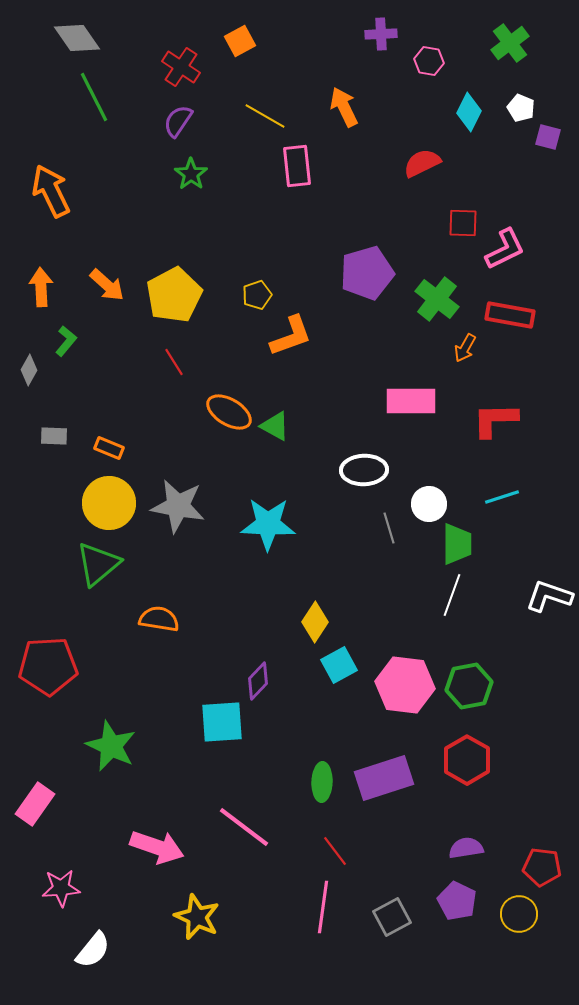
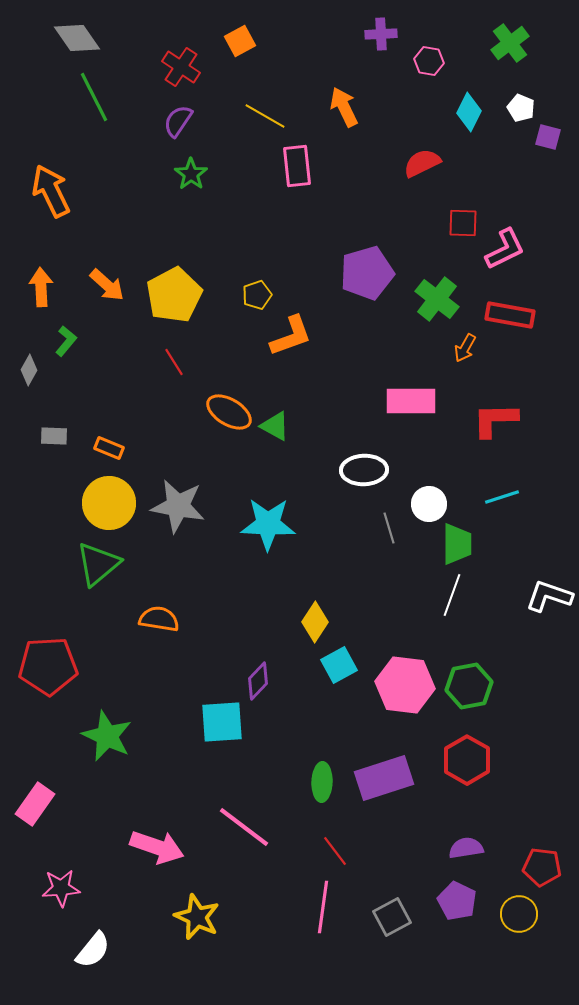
green star at (111, 746): moved 4 px left, 10 px up
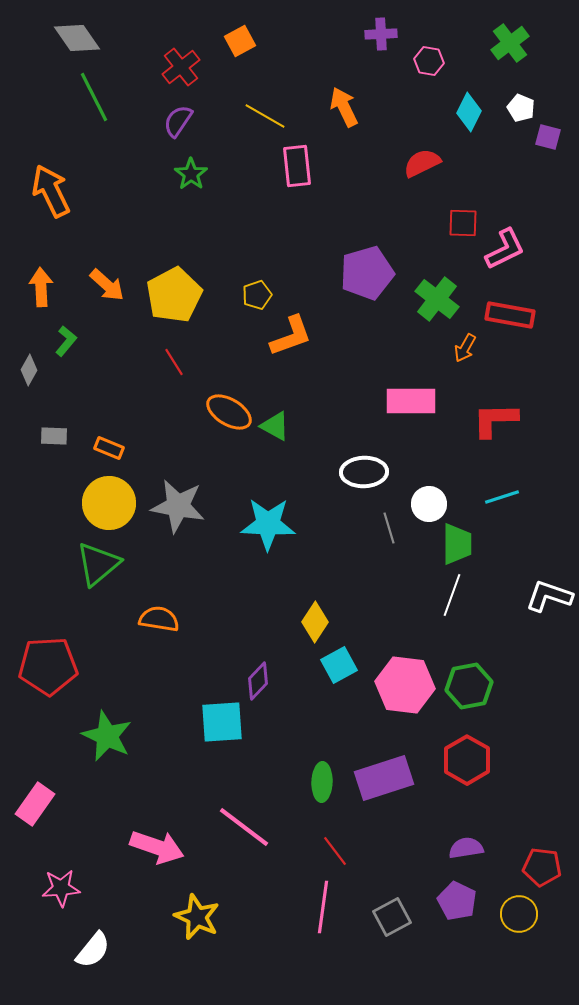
red cross at (181, 67): rotated 18 degrees clockwise
white ellipse at (364, 470): moved 2 px down
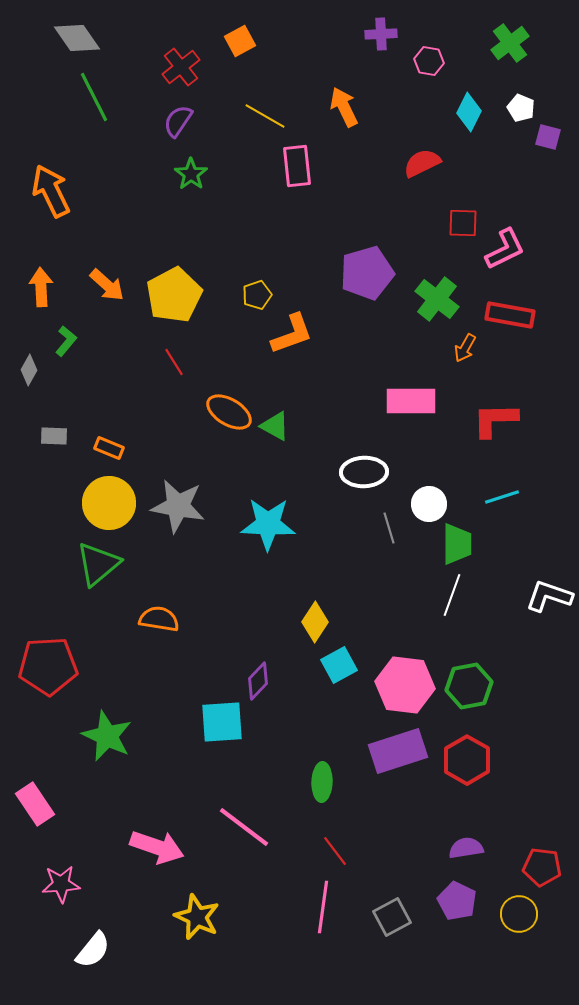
orange L-shape at (291, 336): moved 1 px right, 2 px up
purple rectangle at (384, 778): moved 14 px right, 27 px up
pink rectangle at (35, 804): rotated 69 degrees counterclockwise
pink star at (61, 888): moved 4 px up
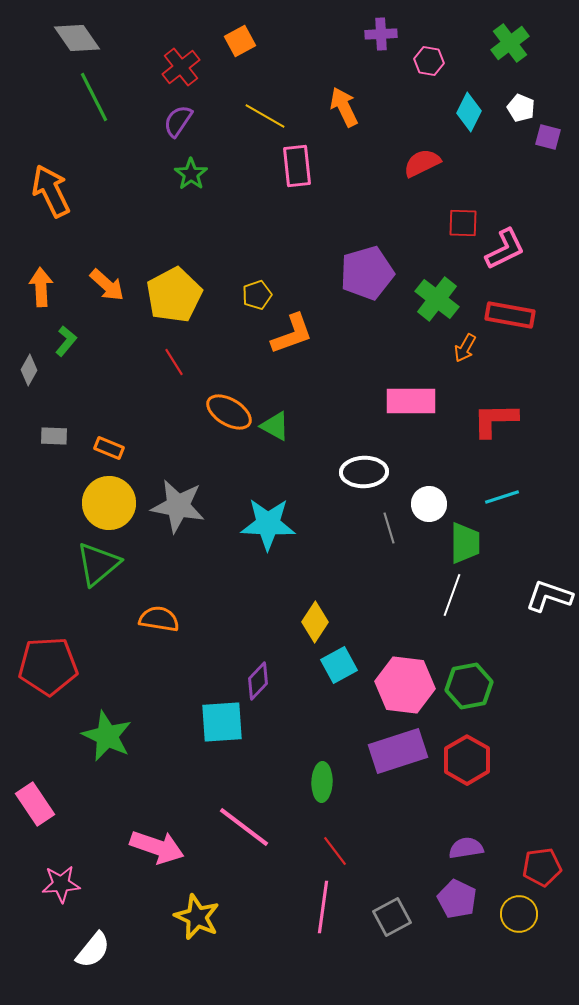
green trapezoid at (457, 544): moved 8 px right, 1 px up
red pentagon at (542, 867): rotated 15 degrees counterclockwise
purple pentagon at (457, 901): moved 2 px up
